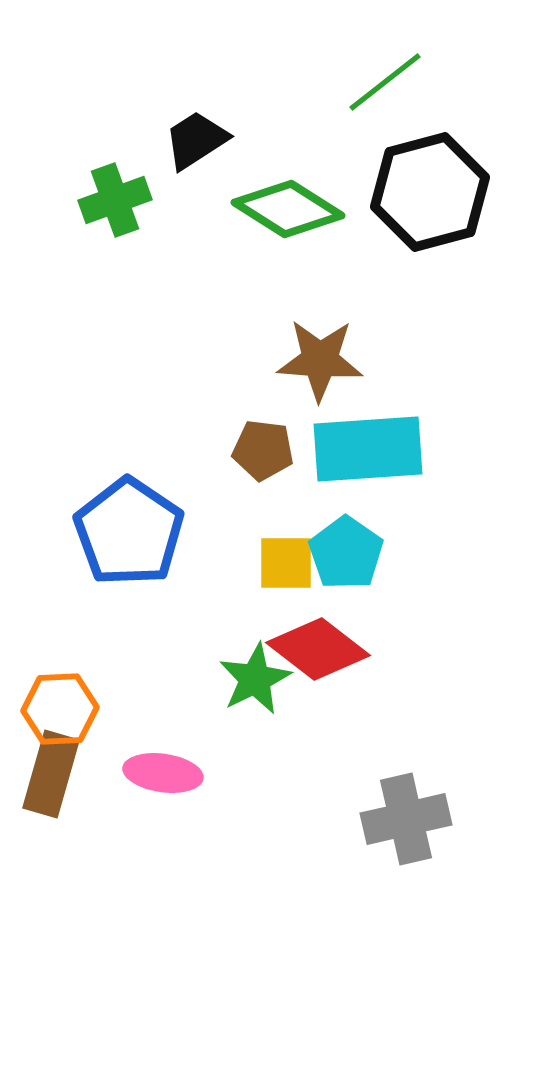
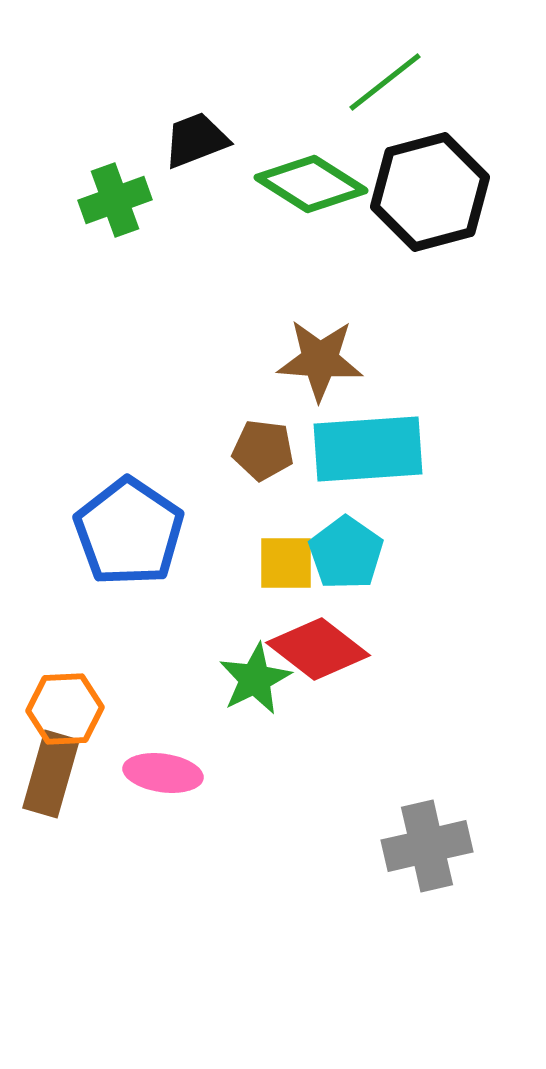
black trapezoid: rotated 12 degrees clockwise
green diamond: moved 23 px right, 25 px up
orange hexagon: moved 5 px right
gray cross: moved 21 px right, 27 px down
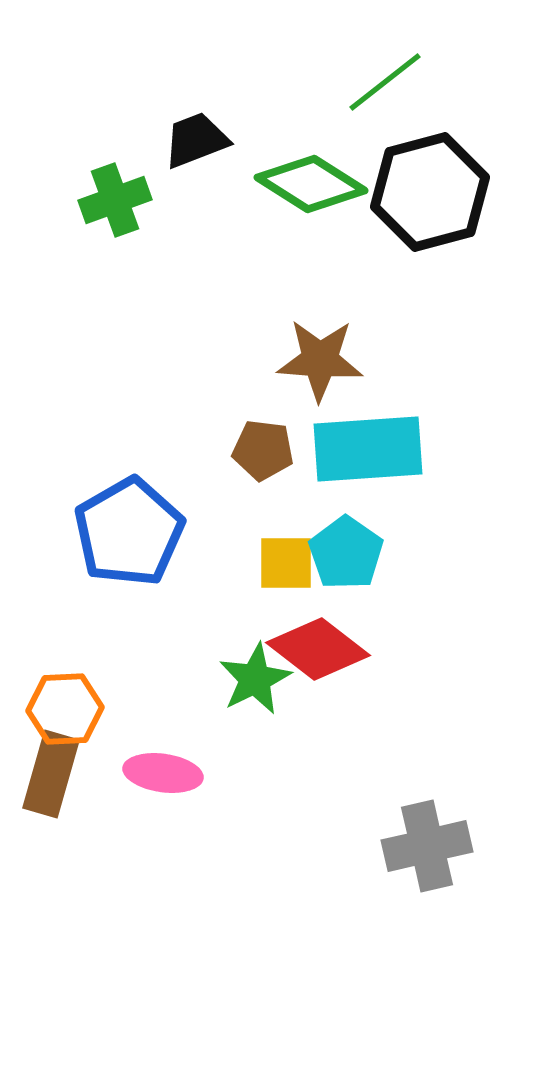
blue pentagon: rotated 8 degrees clockwise
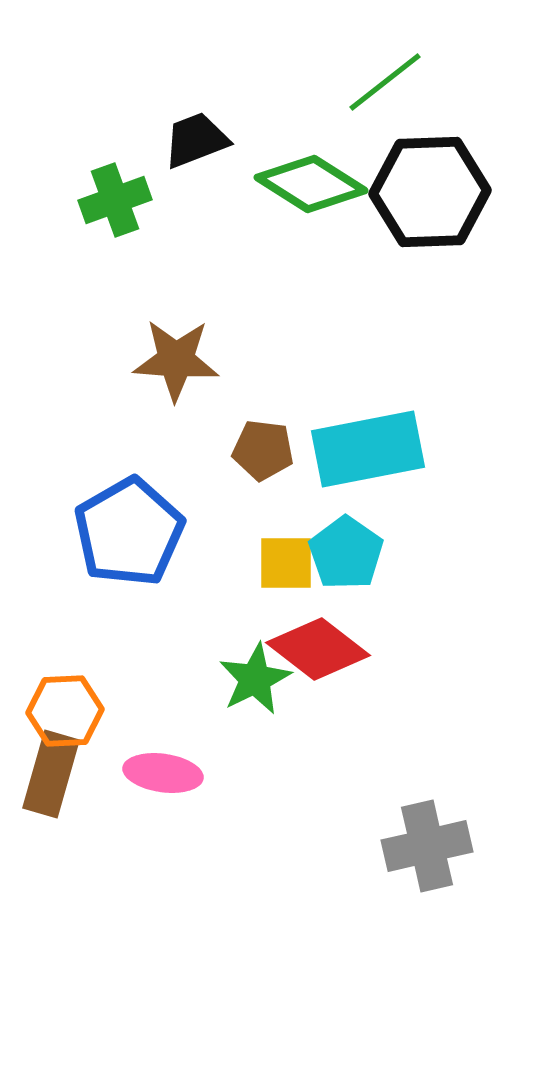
black hexagon: rotated 13 degrees clockwise
brown star: moved 144 px left
cyan rectangle: rotated 7 degrees counterclockwise
orange hexagon: moved 2 px down
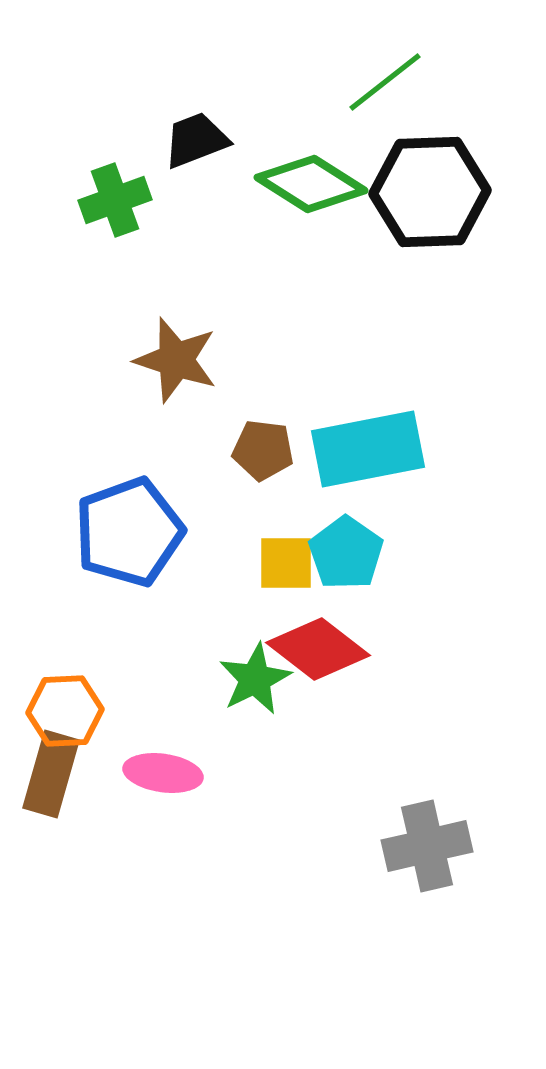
brown star: rotated 14 degrees clockwise
blue pentagon: rotated 10 degrees clockwise
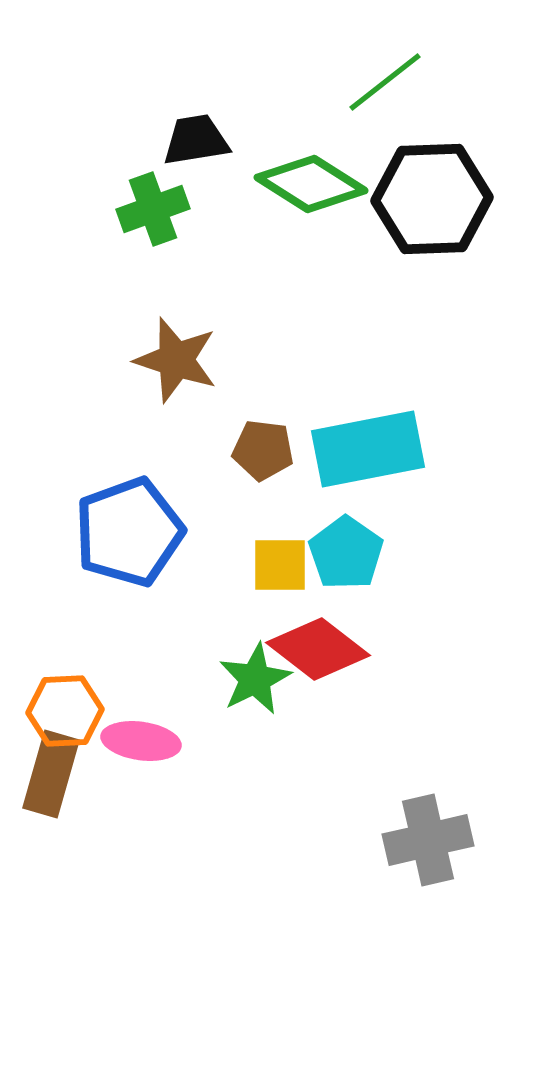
black trapezoid: rotated 12 degrees clockwise
black hexagon: moved 2 px right, 7 px down
green cross: moved 38 px right, 9 px down
yellow square: moved 6 px left, 2 px down
pink ellipse: moved 22 px left, 32 px up
gray cross: moved 1 px right, 6 px up
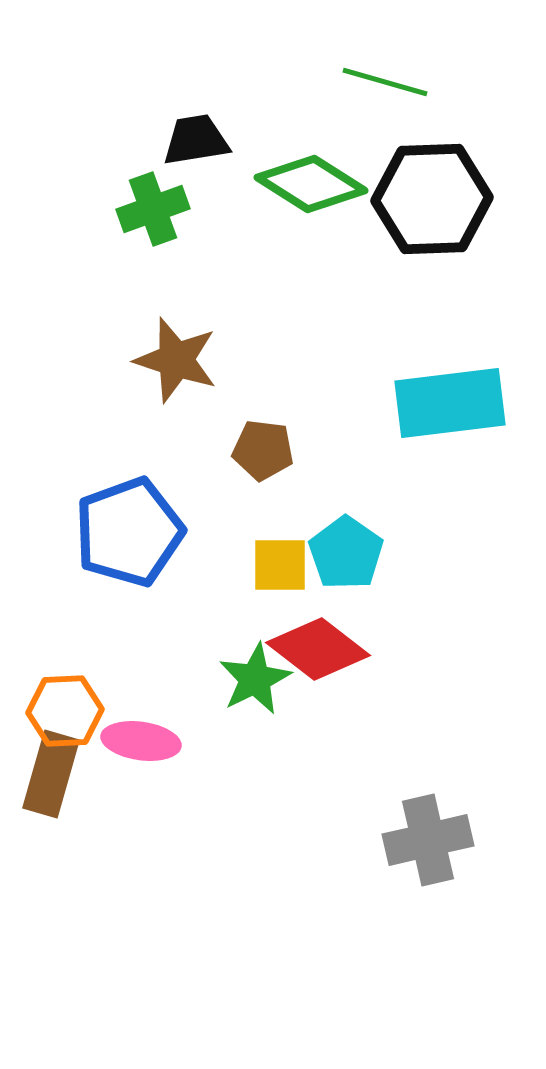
green line: rotated 54 degrees clockwise
cyan rectangle: moved 82 px right, 46 px up; rotated 4 degrees clockwise
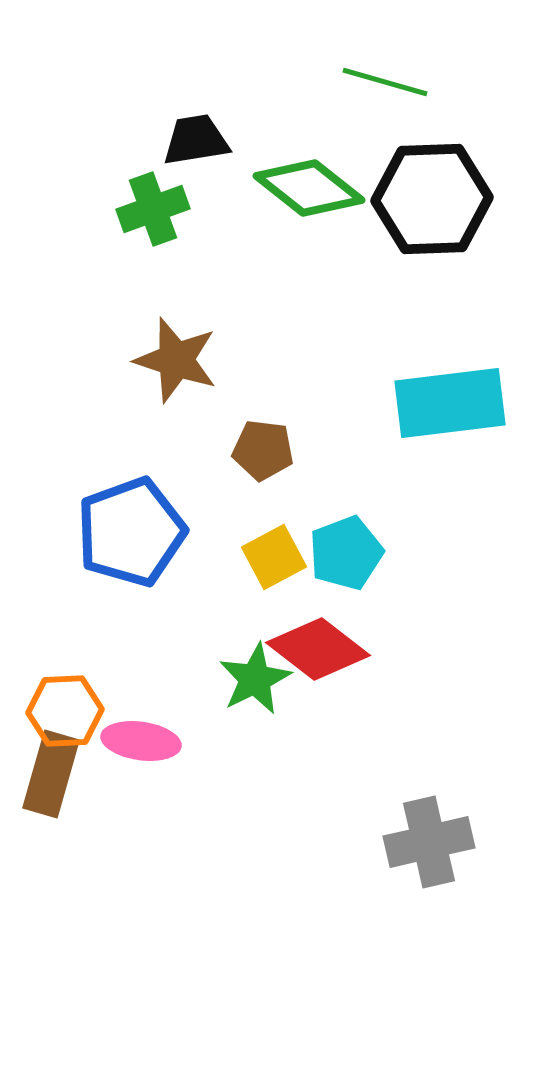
green diamond: moved 2 px left, 4 px down; rotated 6 degrees clockwise
blue pentagon: moved 2 px right
cyan pentagon: rotated 16 degrees clockwise
yellow square: moved 6 px left, 8 px up; rotated 28 degrees counterclockwise
gray cross: moved 1 px right, 2 px down
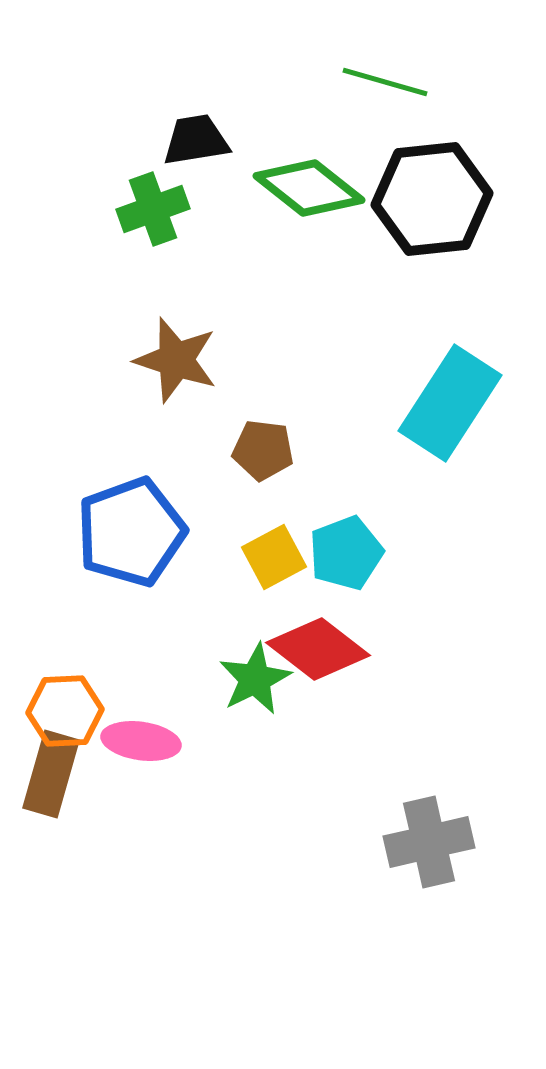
black hexagon: rotated 4 degrees counterclockwise
cyan rectangle: rotated 50 degrees counterclockwise
